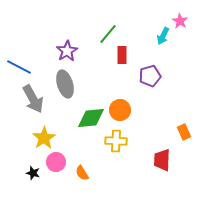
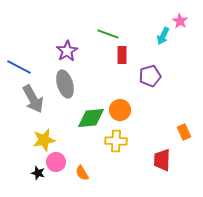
green line: rotated 70 degrees clockwise
yellow star: moved 2 px down; rotated 20 degrees clockwise
black star: moved 5 px right
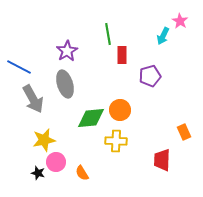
green line: rotated 60 degrees clockwise
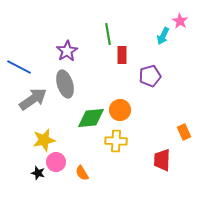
gray arrow: rotated 96 degrees counterclockwise
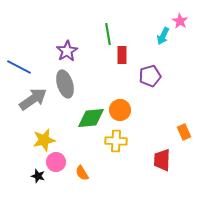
black star: moved 3 px down
